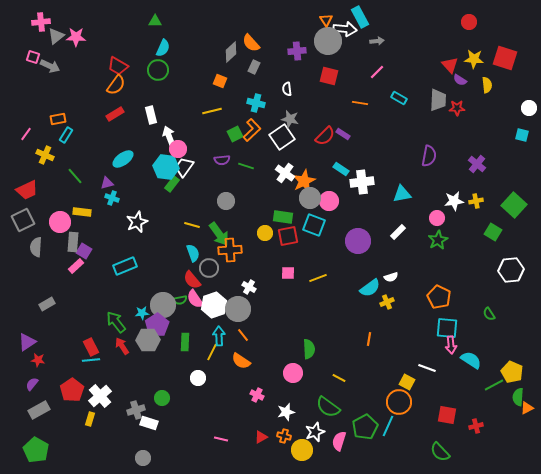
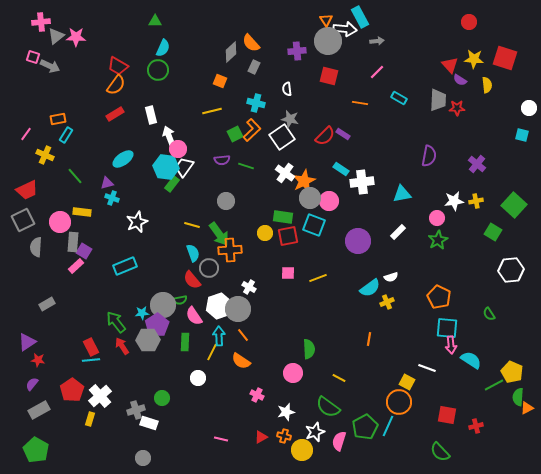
pink semicircle at (195, 299): moved 1 px left, 17 px down
white hexagon at (214, 305): moved 5 px right, 1 px down
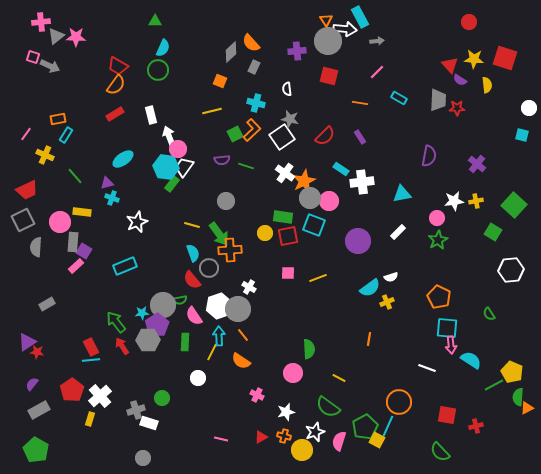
purple rectangle at (343, 134): moved 17 px right, 3 px down; rotated 24 degrees clockwise
red star at (38, 360): moved 1 px left, 8 px up
yellow square at (407, 382): moved 30 px left, 58 px down
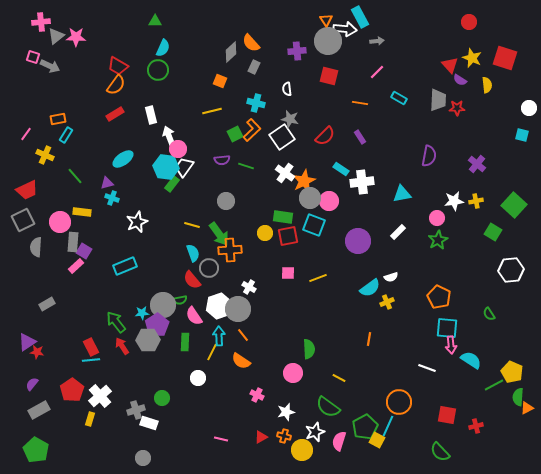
yellow star at (474, 59): moved 2 px left, 1 px up; rotated 18 degrees clockwise
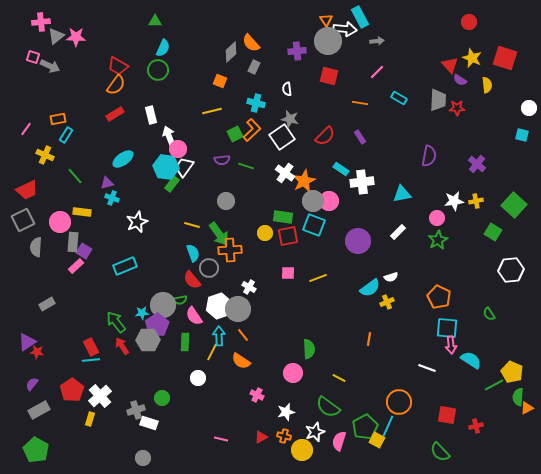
pink line at (26, 134): moved 5 px up
gray circle at (310, 198): moved 3 px right, 3 px down
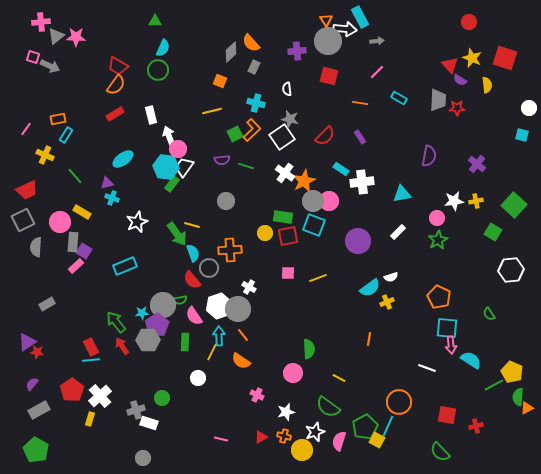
yellow rectangle at (82, 212): rotated 24 degrees clockwise
green arrow at (219, 234): moved 42 px left
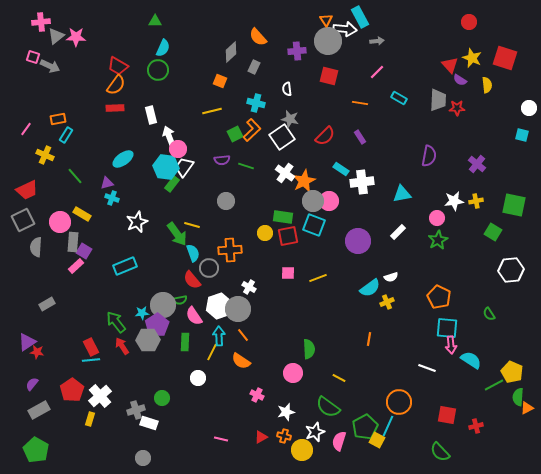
orange semicircle at (251, 43): moved 7 px right, 6 px up
red rectangle at (115, 114): moved 6 px up; rotated 30 degrees clockwise
green square at (514, 205): rotated 30 degrees counterclockwise
yellow rectangle at (82, 212): moved 2 px down
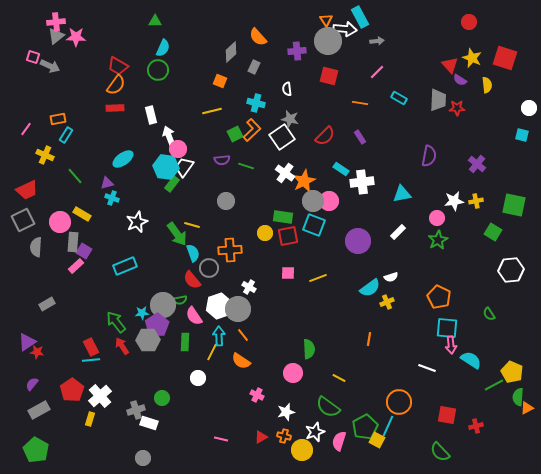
pink cross at (41, 22): moved 15 px right
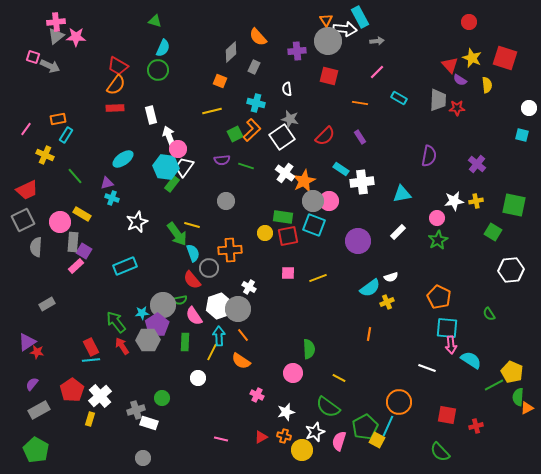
green triangle at (155, 21): rotated 16 degrees clockwise
orange line at (369, 339): moved 5 px up
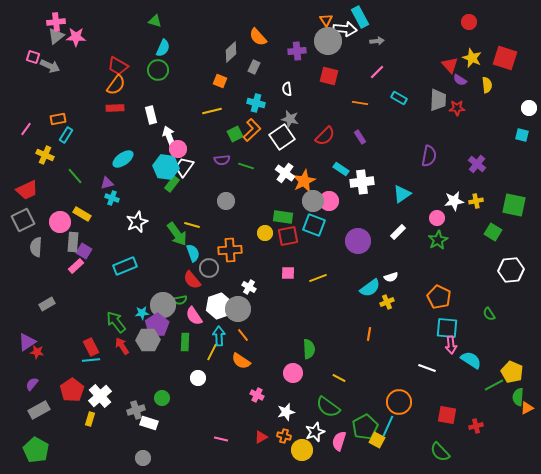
cyan triangle at (402, 194): rotated 24 degrees counterclockwise
